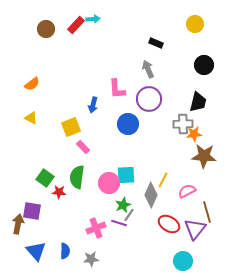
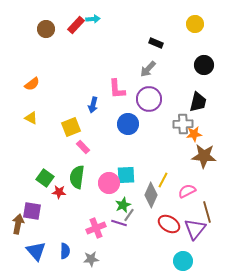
gray arrow: rotated 114 degrees counterclockwise
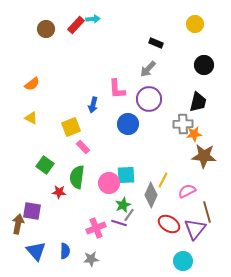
green square: moved 13 px up
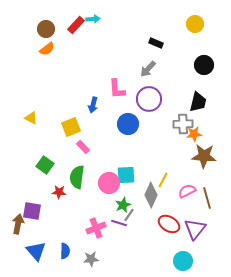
orange semicircle: moved 15 px right, 35 px up
brown line: moved 14 px up
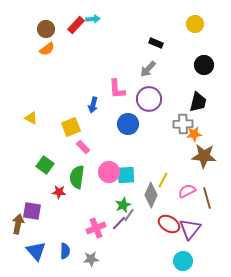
pink circle: moved 11 px up
purple line: rotated 63 degrees counterclockwise
purple triangle: moved 5 px left
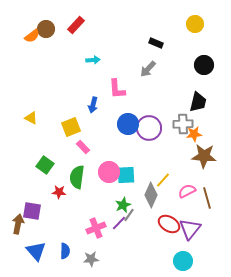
cyan arrow: moved 41 px down
orange semicircle: moved 15 px left, 13 px up
purple circle: moved 29 px down
yellow line: rotated 14 degrees clockwise
